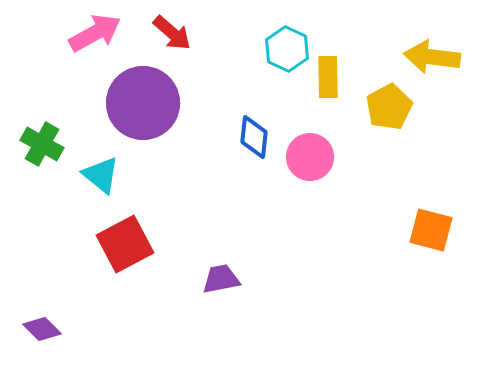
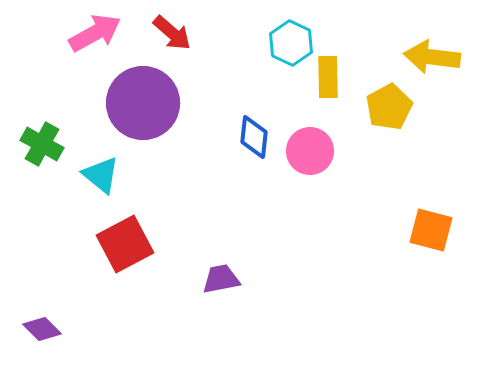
cyan hexagon: moved 4 px right, 6 px up
pink circle: moved 6 px up
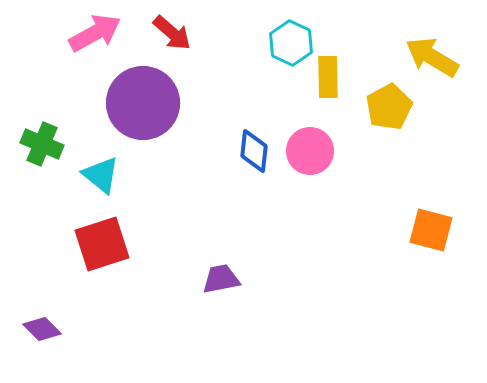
yellow arrow: rotated 24 degrees clockwise
blue diamond: moved 14 px down
green cross: rotated 6 degrees counterclockwise
red square: moved 23 px left; rotated 10 degrees clockwise
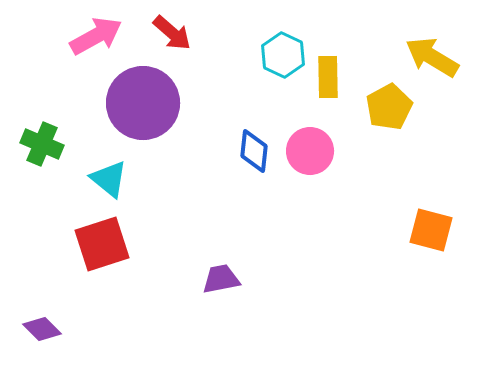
pink arrow: moved 1 px right, 3 px down
cyan hexagon: moved 8 px left, 12 px down
cyan triangle: moved 8 px right, 4 px down
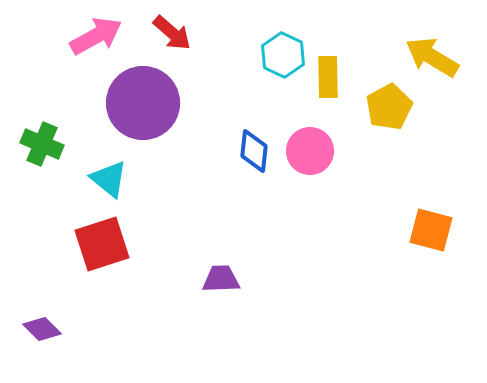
purple trapezoid: rotated 9 degrees clockwise
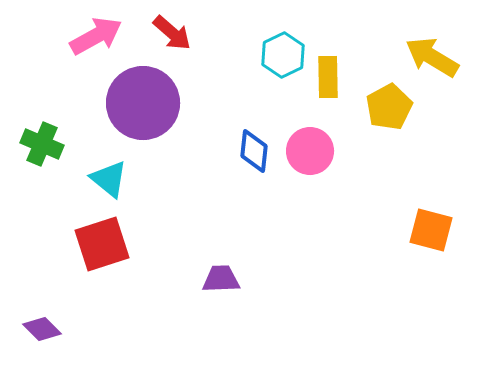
cyan hexagon: rotated 9 degrees clockwise
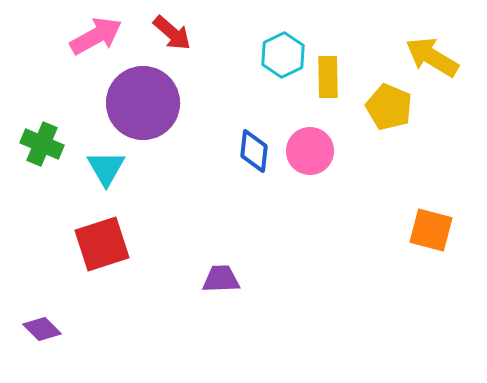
yellow pentagon: rotated 21 degrees counterclockwise
cyan triangle: moved 3 px left, 11 px up; rotated 21 degrees clockwise
